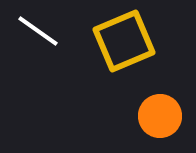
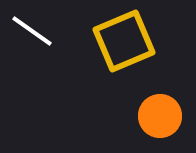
white line: moved 6 px left
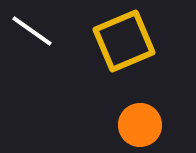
orange circle: moved 20 px left, 9 px down
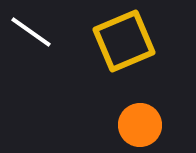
white line: moved 1 px left, 1 px down
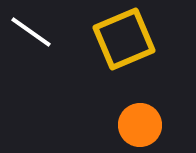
yellow square: moved 2 px up
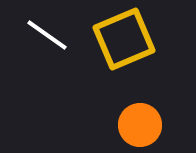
white line: moved 16 px right, 3 px down
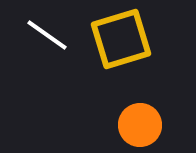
yellow square: moved 3 px left; rotated 6 degrees clockwise
